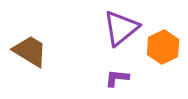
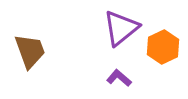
brown trapezoid: rotated 39 degrees clockwise
purple L-shape: moved 2 px right; rotated 35 degrees clockwise
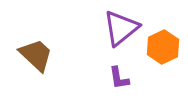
brown trapezoid: moved 6 px right, 4 px down; rotated 27 degrees counterclockwise
purple L-shape: rotated 140 degrees counterclockwise
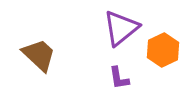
orange hexagon: moved 3 px down
brown trapezoid: moved 3 px right
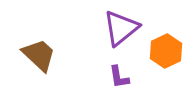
orange hexagon: moved 3 px right, 1 px down
purple L-shape: moved 1 px up
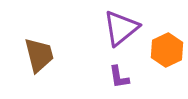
orange hexagon: moved 1 px right, 1 px up
brown trapezoid: rotated 33 degrees clockwise
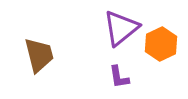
orange hexagon: moved 6 px left, 6 px up
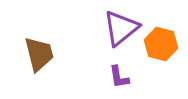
orange hexagon: rotated 20 degrees counterclockwise
brown trapezoid: moved 1 px up
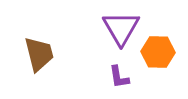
purple triangle: rotated 21 degrees counterclockwise
orange hexagon: moved 3 px left, 8 px down; rotated 12 degrees counterclockwise
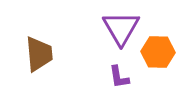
brown trapezoid: rotated 9 degrees clockwise
